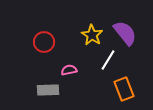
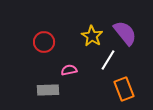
yellow star: moved 1 px down
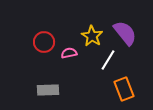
pink semicircle: moved 17 px up
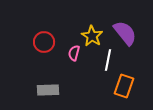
pink semicircle: moved 5 px right; rotated 63 degrees counterclockwise
white line: rotated 20 degrees counterclockwise
orange rectangle: moved 3 px up; rotated 40 degrees clockwise
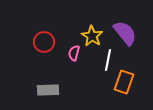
orange rectangle: moved 4 px up
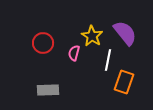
red circle: moved 1 px left, 1 px down
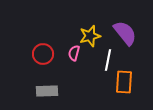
yellow star: moved 2 px left; rotated 25 degrees clockwise
red circle: moved 11 px down
orange rectangle: rotated 15 degrees counterclockwise
gray rectangle: moved 1 px left, 1 px down
